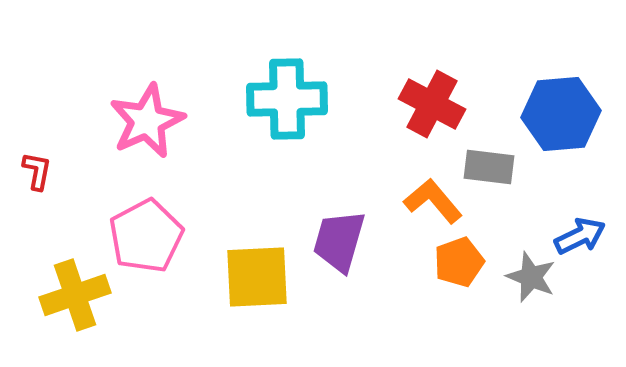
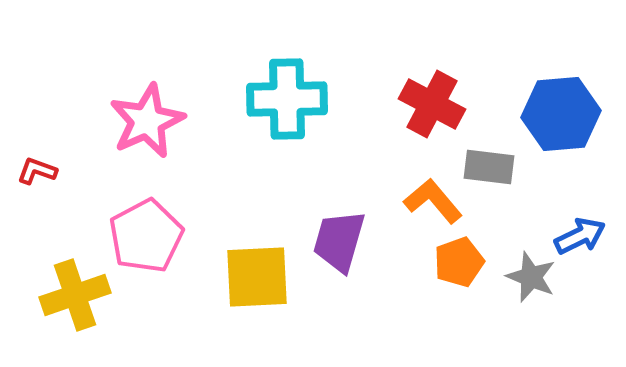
red L-shape: rotated 81 degrees counterclockwise
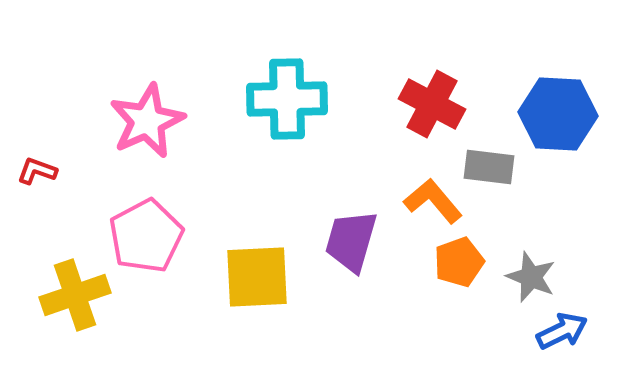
blue hexagon: moved 3 px left; rotated 8 degrees clockwise
blue arrow: moved 18 px left, 95 px down
purple trapezoid: moved 12 px right
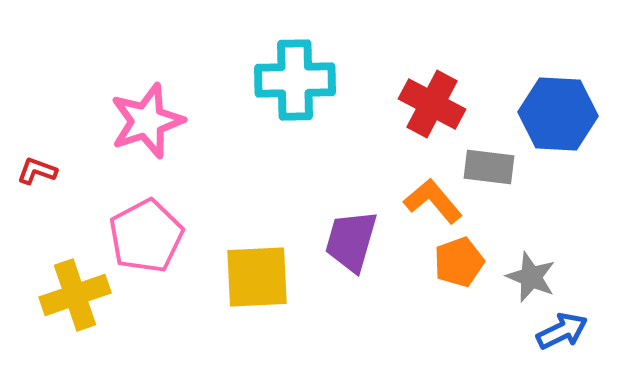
cyan cross: moved 8 px right, 19 px up
pink star: rotated 6 degrees clockwise
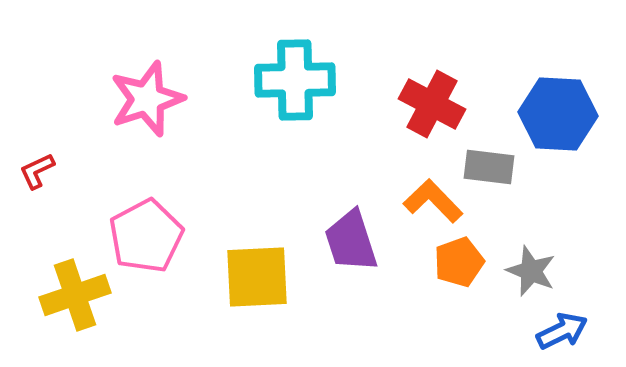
pink star: moved 22 px up
red L-shape: rotated 45 degrees counterclockwise
orange L-shape: rotated 4 degrees counterclockwise
purple trapezoid: rotated 34 degrees counterclockwise
gray star: moved 6 px up
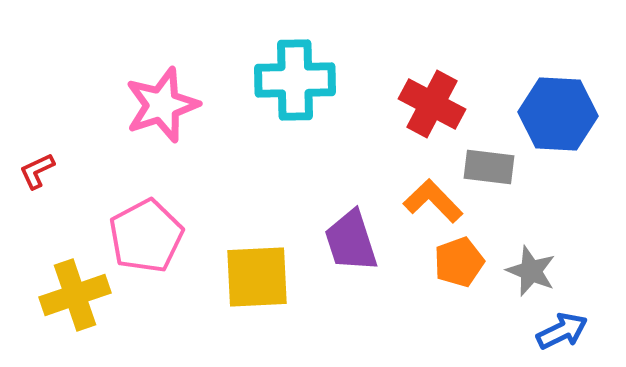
pink star: moved 15 px right, 6 px down
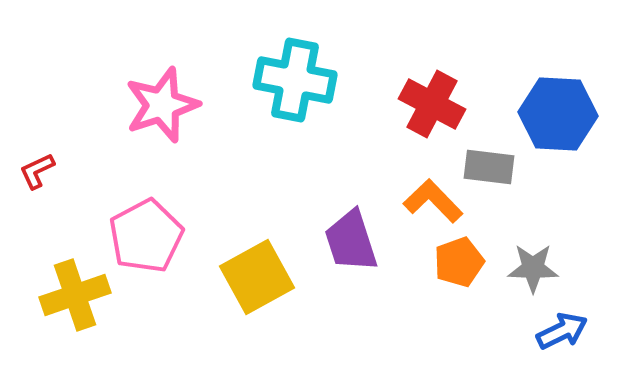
cyan cross: rotated 12 degrees clockwise
gray star: moved 2 px right, 3 px up; rotated 21 degrees counterclockwise
yellow square: rotated 26 degrees counterclockwise
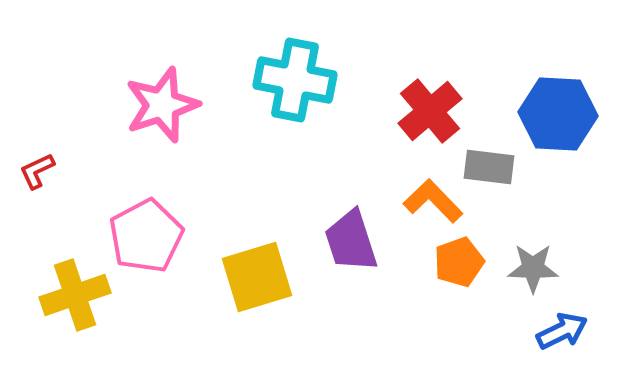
red cross: moved 2 px left, 7 px down; rotated 22 degrees clockwise
yellow square: rotated 12 degrees clockwise
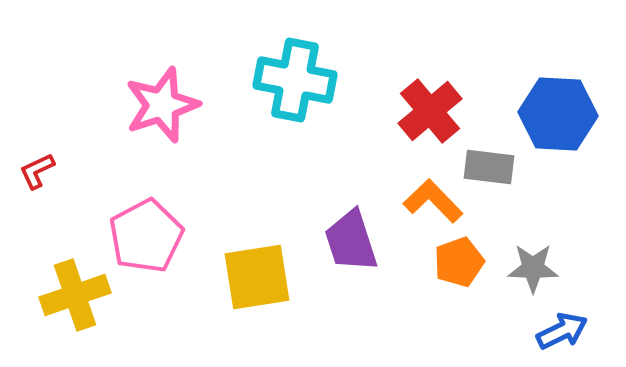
yellow square: rotated 8 degrees clockwise
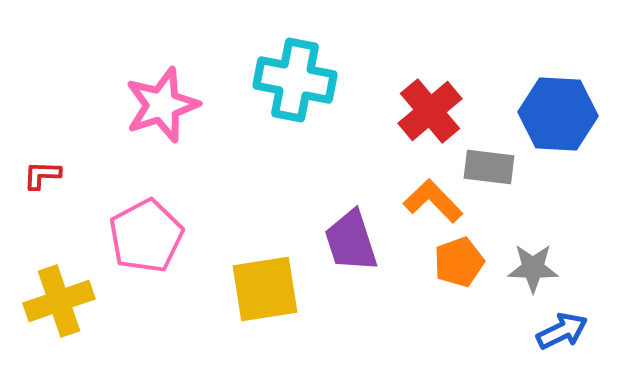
red L-shape: moved 5 px right, 4 px down; rotated 27 degrees clockwise
yellow square: moved 8 px right, 12 px down
yellow cross: moved 16 px left, 6 px down
